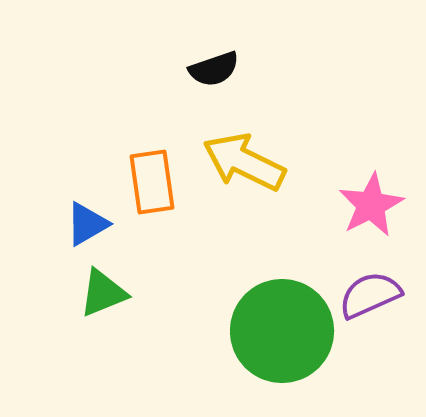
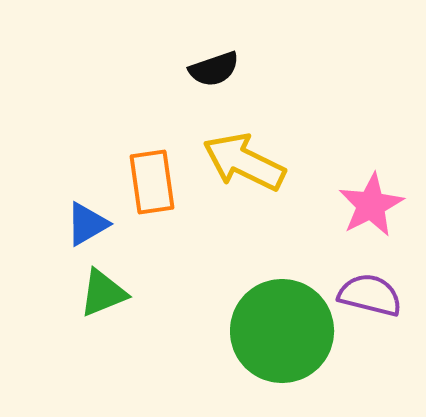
purple semicircle: rotated 38 degrees clockwise
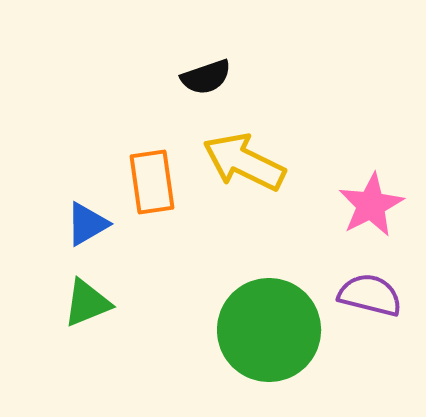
black semicircle: moved 8 px left, 8 px down
green triangle: moved 16 px left, 10 px down
green circle: moved 13 px left, 1 px up
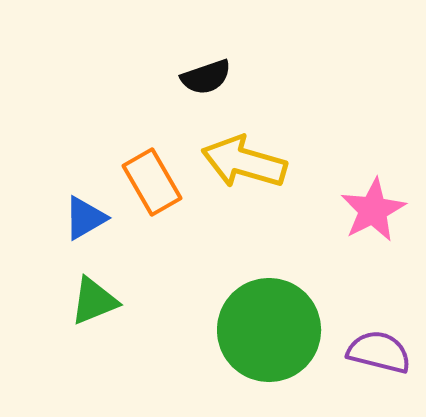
yellow arrow: rotated 10 degrees counterclockwise
orange rectangle: rotated 22 degrees counterclockwise
pink star: moved 2 px right, 5 px down
blue triangle: moved 2 px left, 6 px up
purple semicircle: moved 9 px right, 57 px down
green triangle: moved 7 px right, 2 px up
